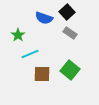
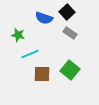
green star: rotated 24 degrees counterclockwise
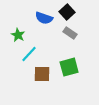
green star: rotated 16 degrees clockwise
cyan line: moved 1 px left; rotated 24 degrees counterclockwise
green square: moved 1 px left, 3 px up; rotated 36 degrees clockwise
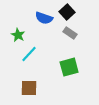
brown square: moved 13 px left, 14 px down
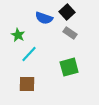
brown square: moved 2 px left, 4 px up
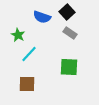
blue semicircle: moved 2 px left, 1 px up
green square: rotated 18 degrees clockwise
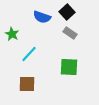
green star: moved 6 px left, 1 px up
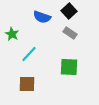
black square: moved 2 px right, 1 px up
